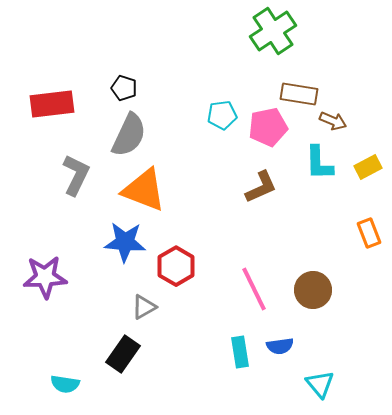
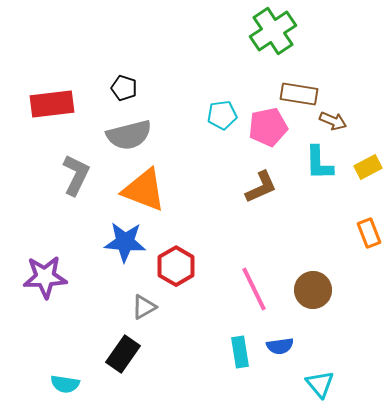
gray semicircle: rotated 51 degrees clockwise
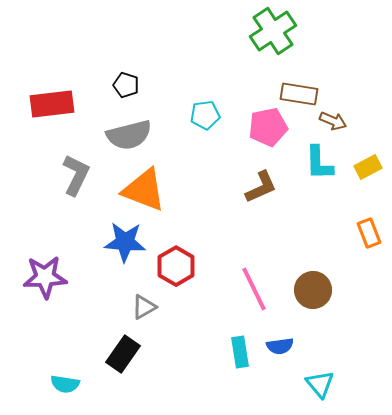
black pentagon: moved 2 px right, 3 px up
cyan pentagon: moved 17 px left
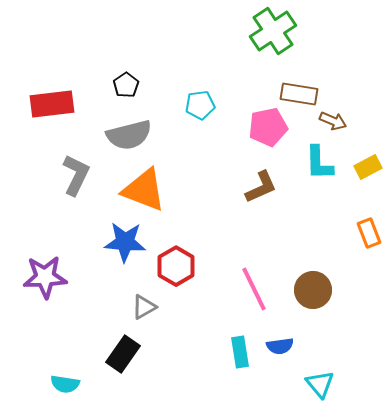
black pentagon: rotated 20 degrees clockwise
cyan pentagon: moved 5 px left, 10 px up
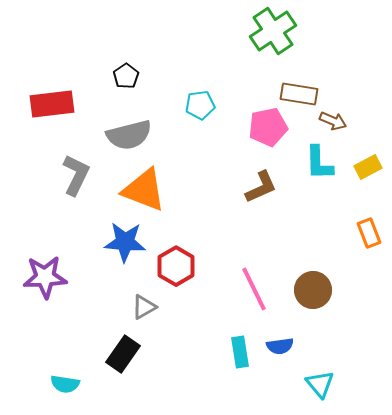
black pentagon: moved 9 px up
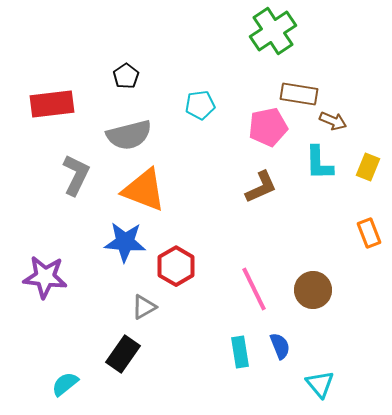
yellow rectangle: rotated 40 degrees counterclockwise
purple star: rotated 9 degrees clockwise
blue semicircle: rotated 104 degrees counterclockwise
cyan semicircle: rotated 132 degrees clockwise
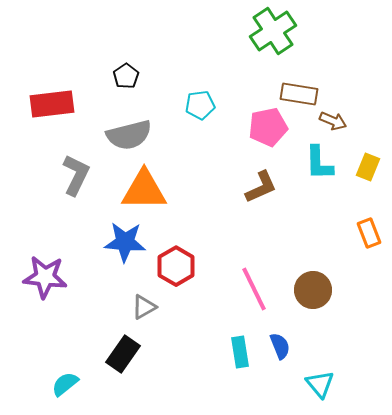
orange triangle: rotated 21 degrees counterclockwise
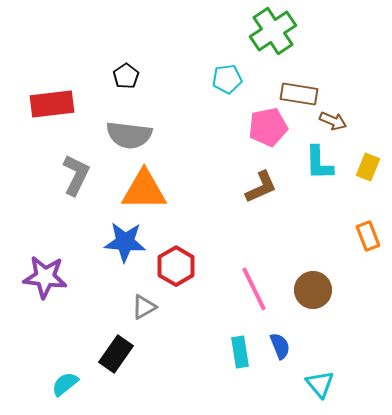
cyan pentagon: moved 27 px right, 26 px up
gray semicircle: rotated 21 degrees clockwise
orange rectangle: moved 1 px left, 3 px down
black rectangle: moved 7 px left
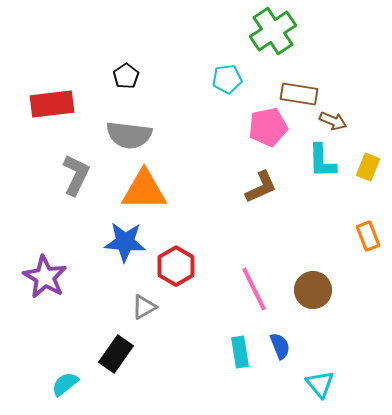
cyan L-shape: moved 3 px right, 2 px up
purple star: rotated 24 degrees clockwise
